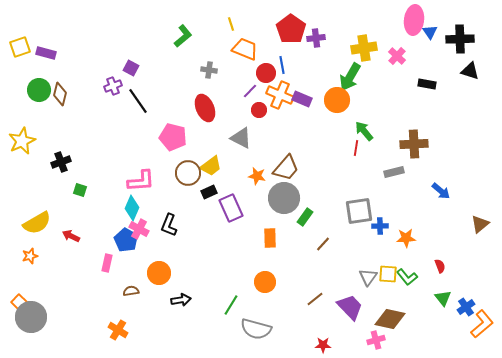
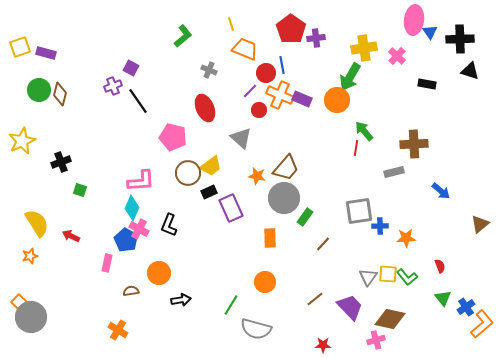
gray cross at (209, 70): rotated 14 degrees clockwise
gray triangle at (241, 138): rotated 15 degrees clockwise
yellow semicircle at (37, 223): rotated 92 degrees counterclockwise
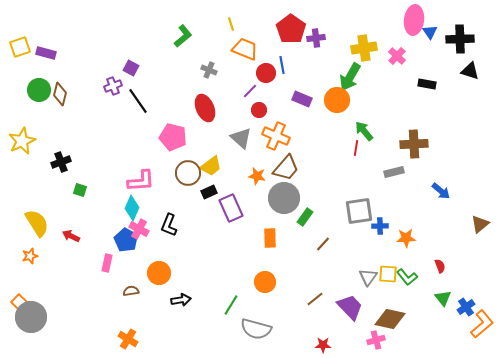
orange cross at (280, 95): moved 4 px left, 41 px down
orange cross at (118, 330): moved 10 px right, 9 px down
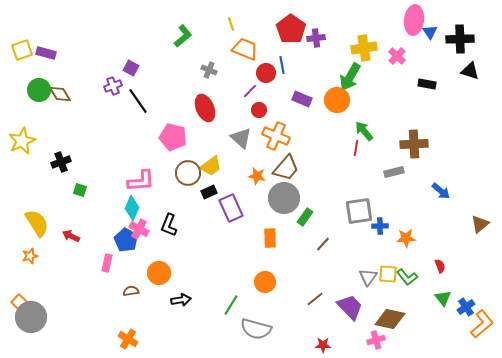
yellow square at (20, 47): moved 2 px right, 3 px down
brown diamond at (60, 94): rotated 45 degrees counterclockwise
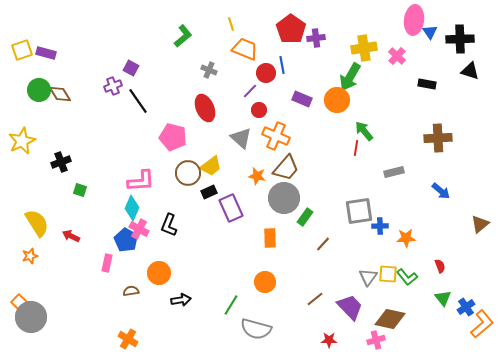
brown cross at (414, 144): moved 24 px right, 6 px up
red star at (323, 345): moved 6 px right, 5 px up
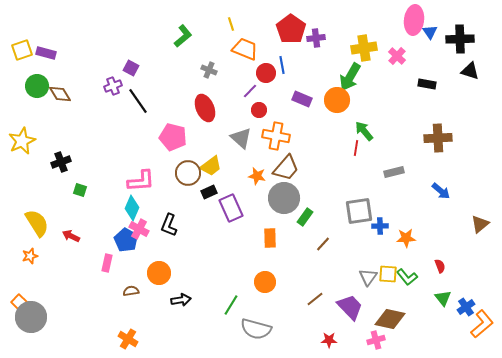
green circle at (39, 90): moved 2 px left, 4 px up
orange cross at (276, 136): rotated 12 degrees counterclockwise
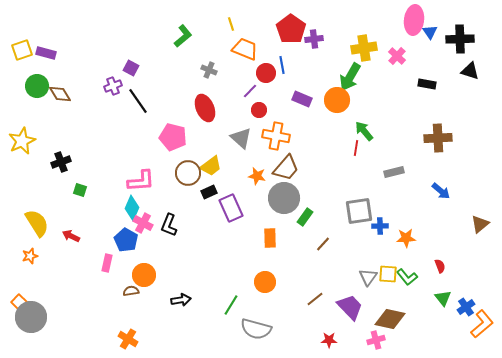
purple cross at (316, 38): moved 2 px left, 1 px down
pink cross at (139, 229): moved 4 px right, 6 px up
orange circle at (159, 273): moved 15 px left, 2 px down
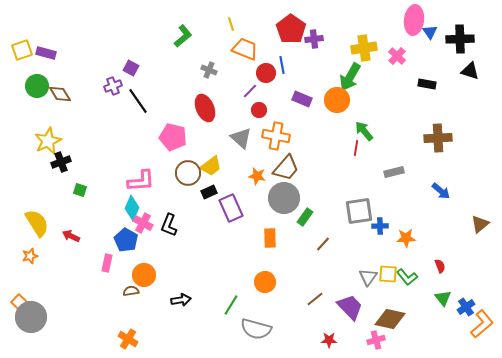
yellow star at (22, 141): moved 26 px right
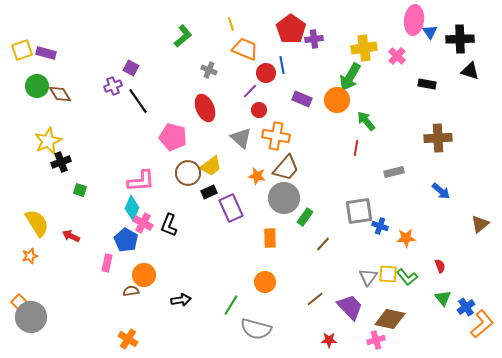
green arrow at (364, 131): moved 2 px right, 10 px up
blue cross at (380, 226): rotated 21 degrees clockwise
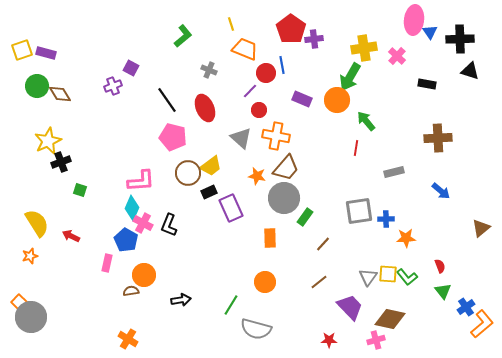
black line at (138, 101): moved 29 px right, 1 px up
brown triangle at (480, 224): moved 1 px right, 4 px down
blue cross at (380, 226): moved 6 px right, 7 px up; rotated 21 degrees counterclockwise
green triangle at (443, 298): moved 7 px up
brown line at (315, 299): moved 4 px right, 17 px up
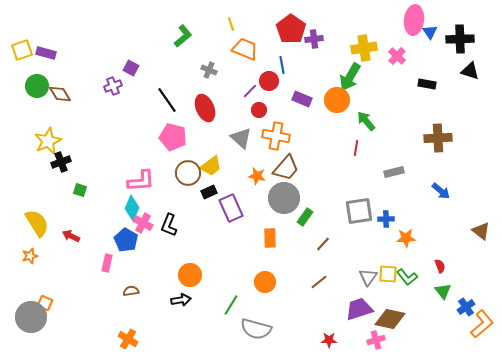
red circle at (266, 73): moved 3 px right, 8 px down
brown triangle at (481, 228): moved 3 px down; rotated 42 degrees counterclockwise
orange circle at (144, 275): moved 46 px right
orange square at (19, 302): moved 26 px right, 1 px down; rotated 21 degrees counterclockwise
purple trapezoid at (350, 307): moved 9 px right, 2 px down; rotated 64 degrees counterclockwise
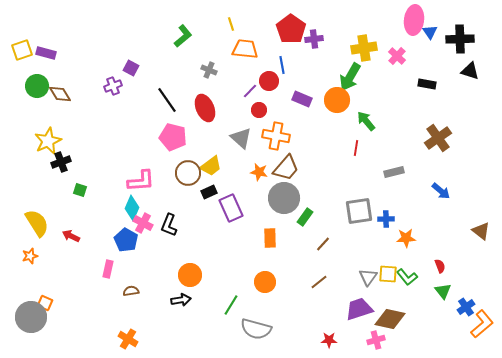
orange trapezoid at (245, 49): rotated 16 degrees counterclockwise
brown cross at (438, 138): rotated 32 degrees counterclockwise
orange star at (257, 176): moved 2 px right, 4 px up
pink rectangle at (107, 263): moved 1 px right, 6 px down
